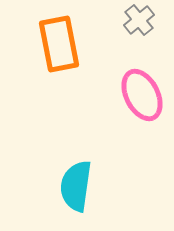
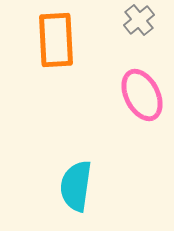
orange rectangle: moved 3 px left, 4 px up; rotated 8 degrees clockwise
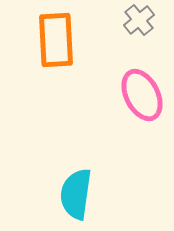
cyan semicircle: moved 8 px down
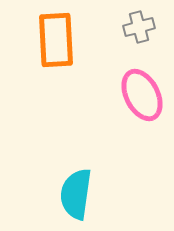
gray cross: moved 7 px down; rotated 24 degrees clockwise
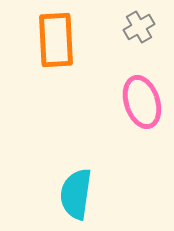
gray cross: rotated 16 degrees counterclockwise
pink ellipse: moved 7 px down; rotated 9 degrees clockwise
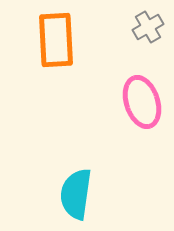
gray cross: moved 9 px right
